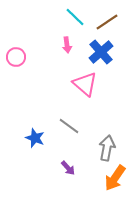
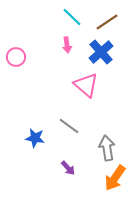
cyan line: moved 3 px left
pink triangle: moved 1 px right, 1 px down
blue star: rotated 12 degrees counterclockwise
gray arrow: rotated 20 degrees counterclockwise
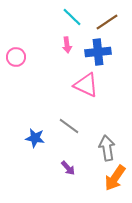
blue cross: moved 3 px left; rotated 35 degrees clockwise
pink triangle: rotated 16 degrees counterclockwise
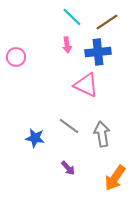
gray arrow: moved 5 px left, 14 px up
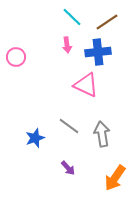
blue star: rotated 30 degrees counterclockwise
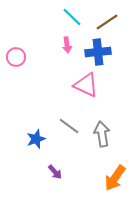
blue star: moved 1 px right, 1 px down
purple arrow: moved 13 px left, 4 px down
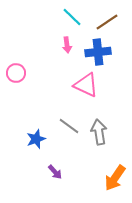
pink circle: moved 16 px down
gray arrow: moved 3 px left, 2 px up
